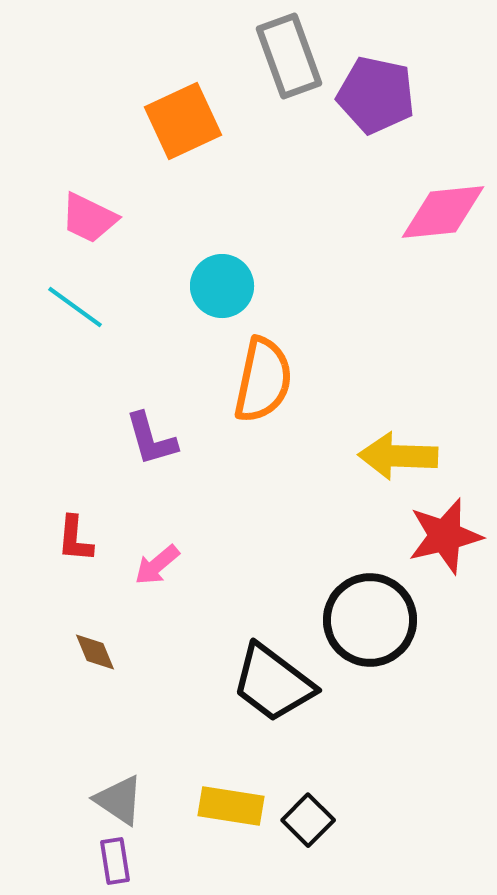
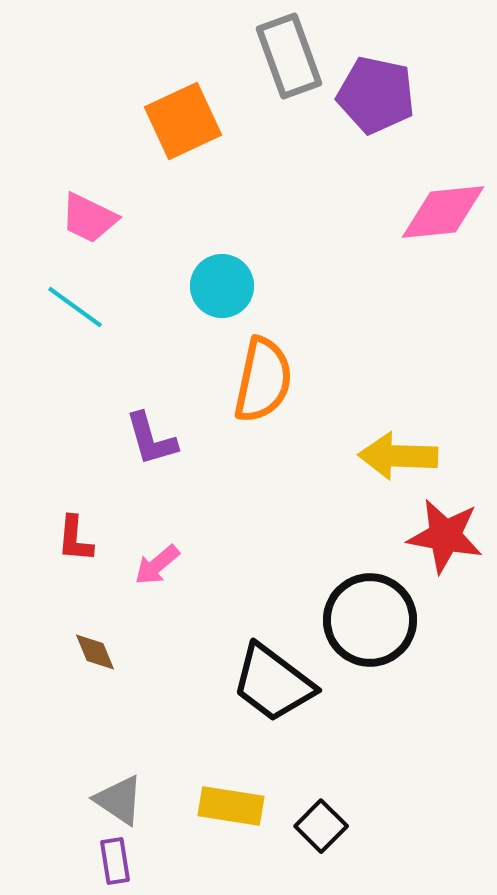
red star: rotated 24 degrees clockwise
black square: moved 13 px right, 6 px down
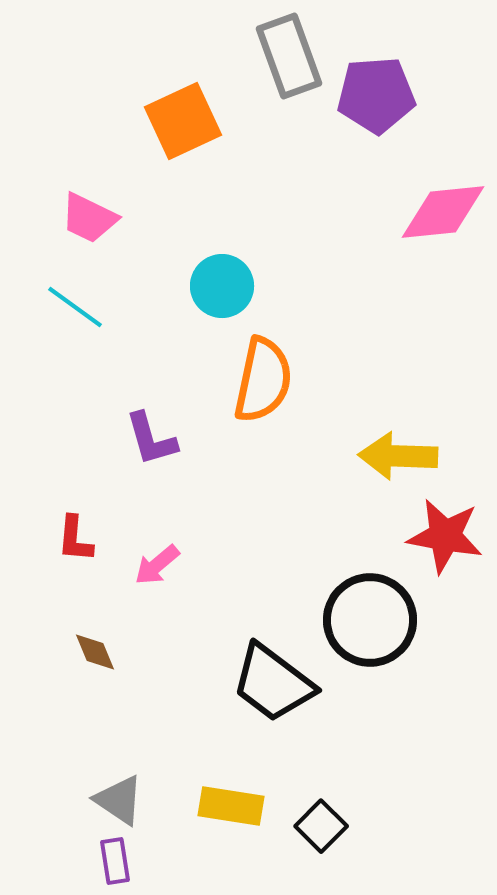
purple pentagon: rotated 16 degrees counterclockwise
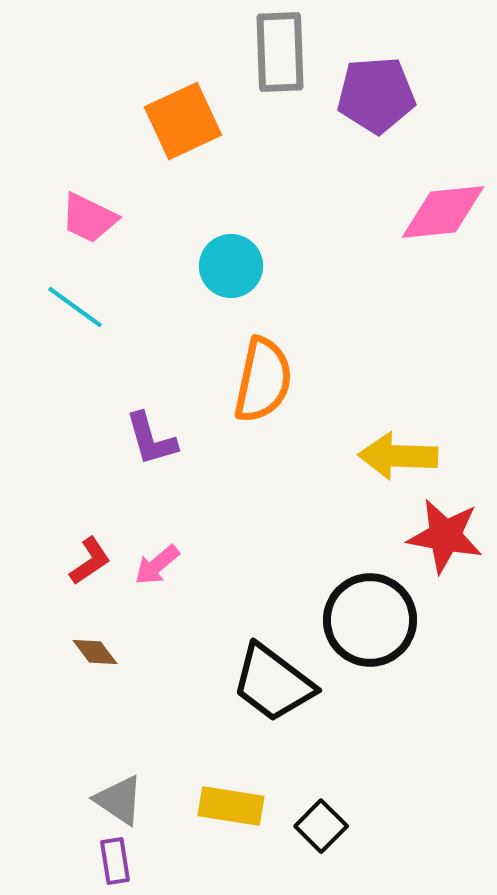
gray rectangle: moved 9 px left, 4 px up; rotated 18 degrees clockwise
cyan circle: moved 9 px right, 20 px up
red L-shape: moved 15 px right, 22 px down; rotated 129 degrees counterclockwise
brown diamond: rotated 15 degrees counterclockwise
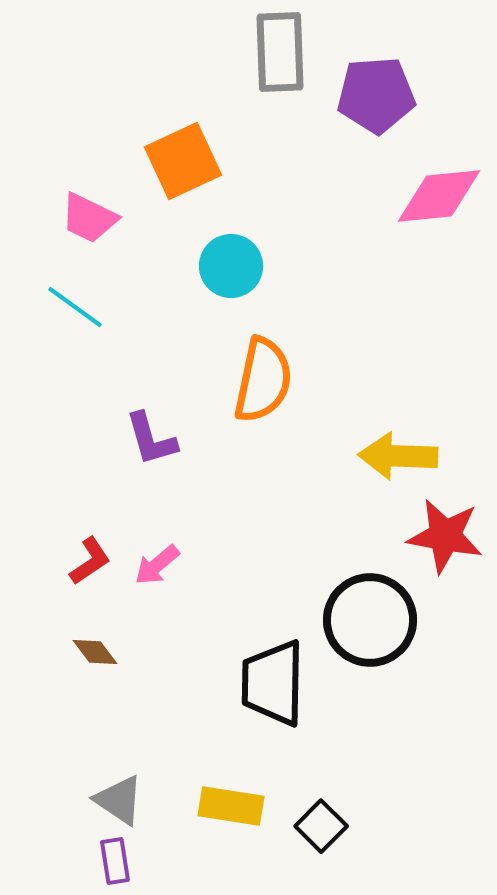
orange square: moved 40 px down
pink diamond: moved 4 px left, 16 px up
black trapezoid: rotated 54 degrees clockwise
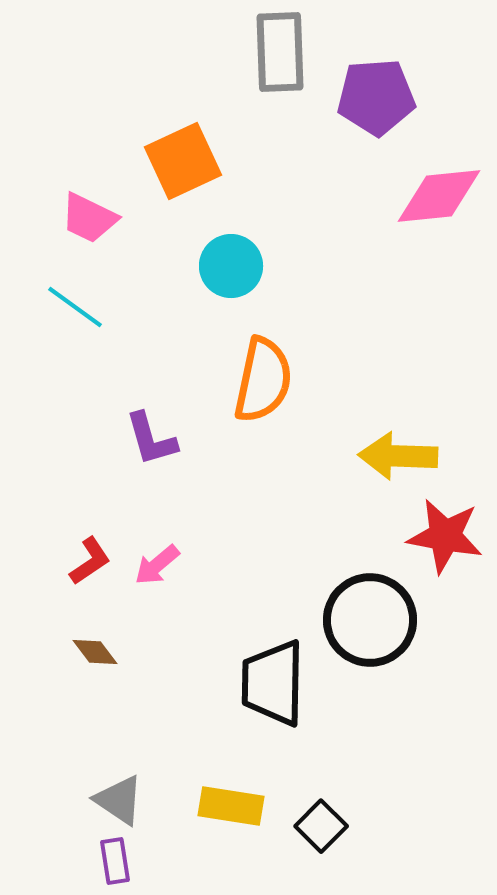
purple pentagon: moved 2 px down
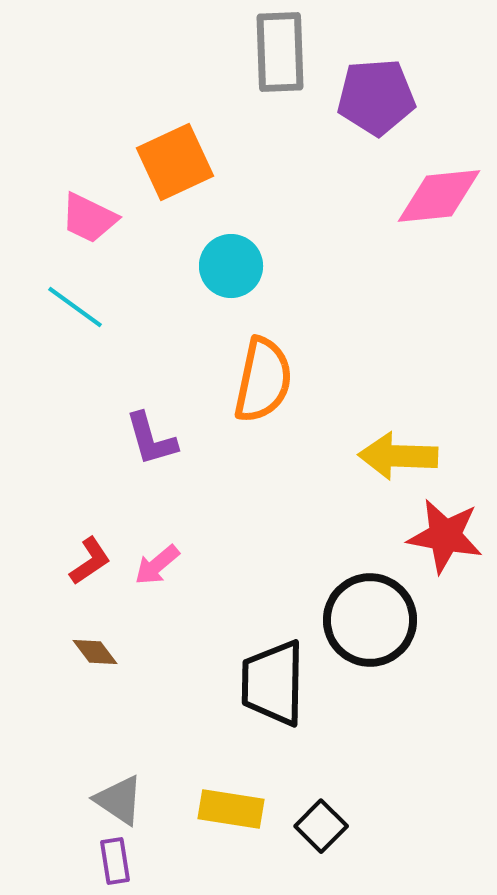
orange square: moved 8 px left, 1 px down
yellow rectangle: moved 3 px down
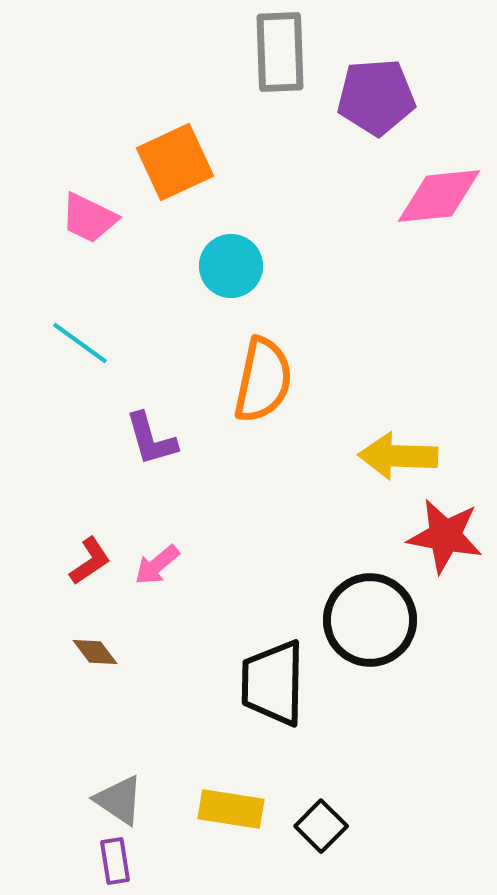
cyan line: moved 5 px right, 36 px down
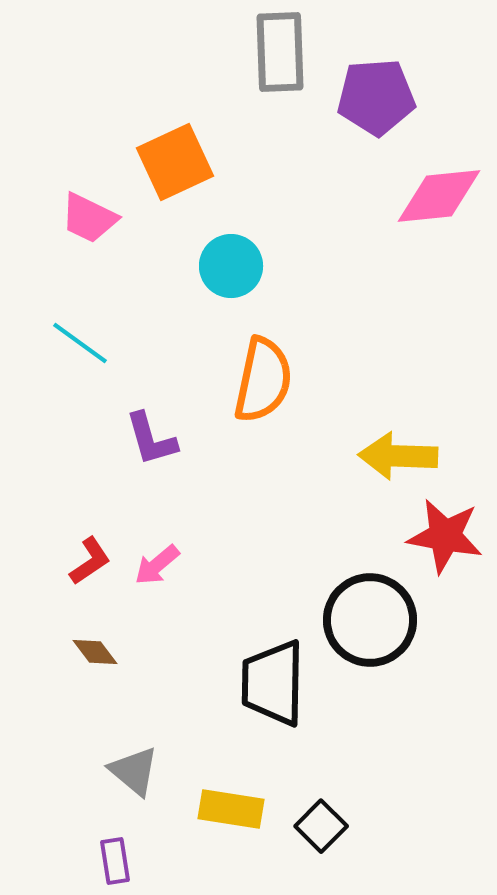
gray triangle: moved 15 px right, 29 px up; rotated 6 degrees clockwise
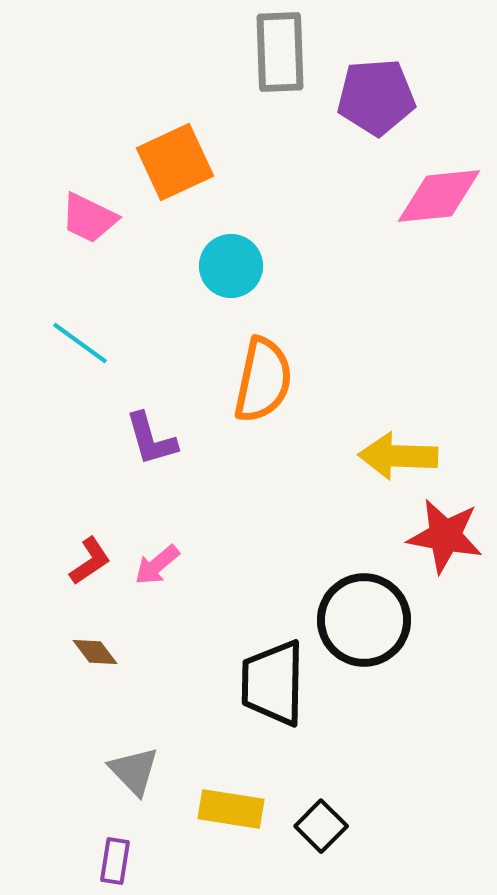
black circle: moved 6 px left
gray triangle: rotated 6 degrees clockwise
purple rectangle: rotated 18 degrees clockwise
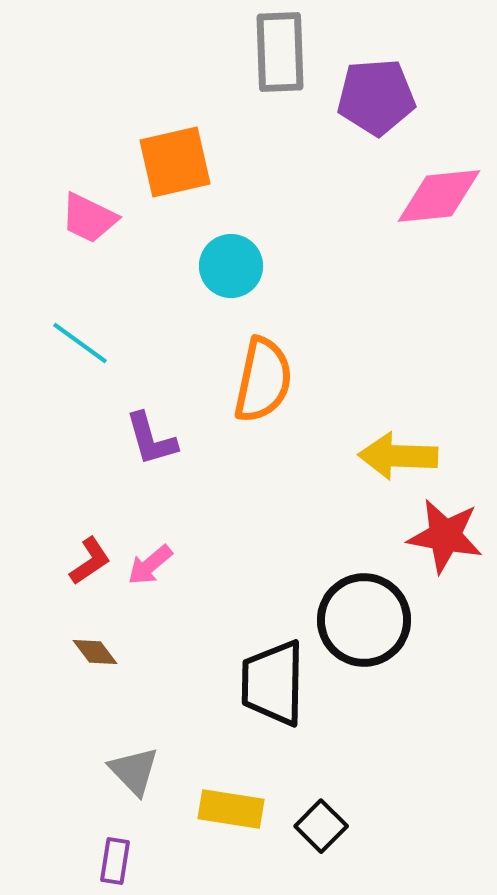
orange square: rotated 12 degrees clockwise
pink arrow: moved 7 px left
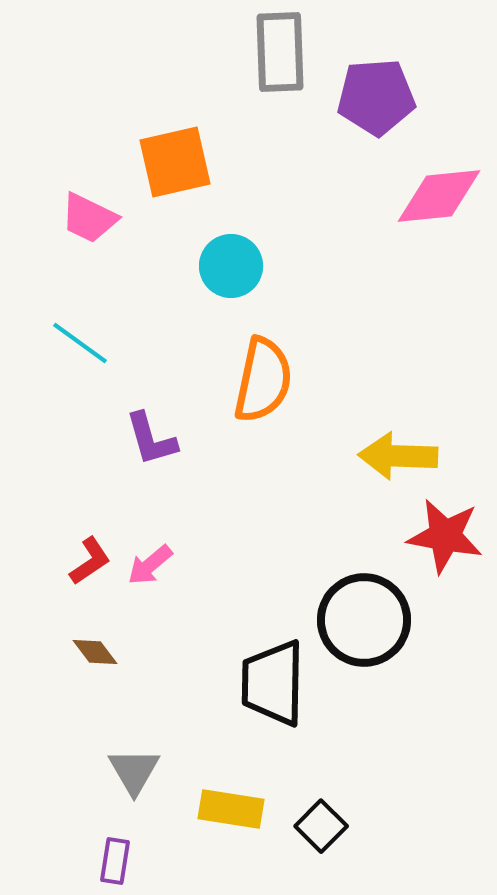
gray triangle: rotated 14 degrees clockwise
